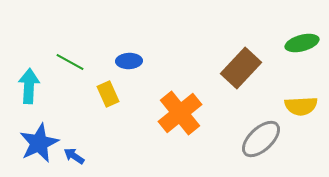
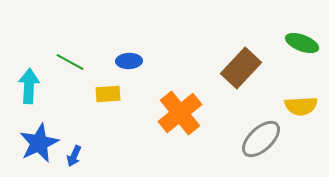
green ellipse: rotated 36 degrees clockwise
yellow rectangle: rotated 70 degrees counterclockwise
blue arrow: rotated 100 degrees counterclockwise
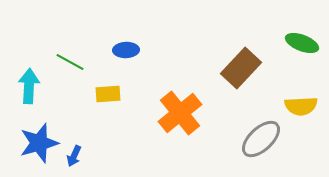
blue ellipse: moved 3 px left, 11 px up
blue star: rotated 9 degrees clockwise
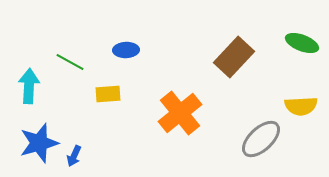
brown rectangle: moved 7 px left, 11 px up
